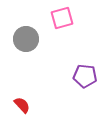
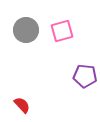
pink square: moved 13 px down
gray circle: moved 9 px up
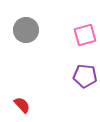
pink square: moved 23 px right, 4 px down
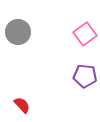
gray circle: moved 8 px left, 2 px down
pink square: moved 1 px up; rotated 20 degrees counterclockwise
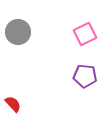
pink square: rotated 10 degrees clockwise
red semicircle: moved 9 px left, 1 px up
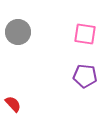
pink square: rotated 35 degrees clockwise
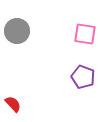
gray circle: moved 1 px left, 1 px up
purple pentagon: moved 2 px left, 1 px down; rotated 15 degrees clockwise
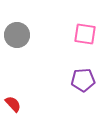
gray circle: moved 4 px down
purple pentagon: moved 3 px down; rotated 25 degrees counterclockwise
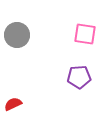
purple pentagon: moved 4 px left, 3 px up
red semicircle: rotated 72 degrees counterclockwise
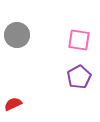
pink square: moved 6 px left, 6 px down
purple pentagon: rotated 25 degrees counterclockwise
